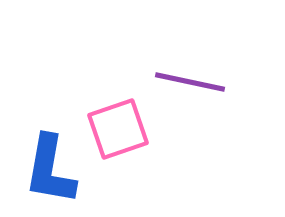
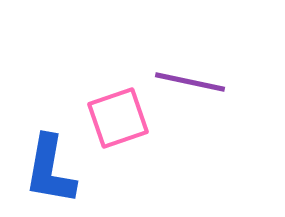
pink square: moved 11 px up
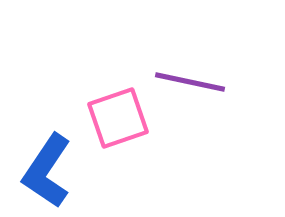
blue L-shape: moved 3 px left, 1 px down; rotated 24 degrees clockwise
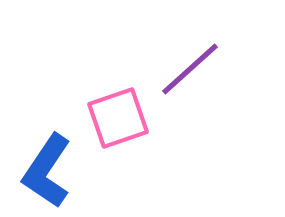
purple line: moved 13 px up; rotated 54 degrees counterclockwise
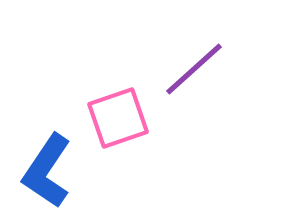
purple line: moved 4 px right
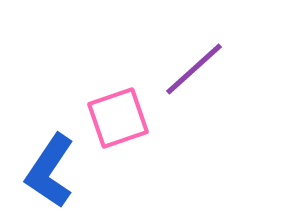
blue L-shape: moved 3 px right
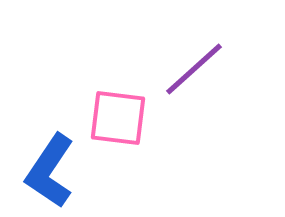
pink square: rotated 26 degrees clockwise
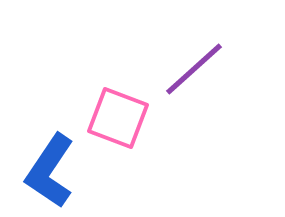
pink square: rotated 14 degrees clockwise
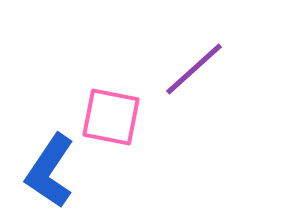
pink square: moved 7 px left, 1 px up; rotated 10 degrees counterclockwise
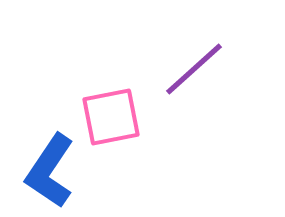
pink square: rotated 22 degrees counterclockwise
